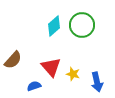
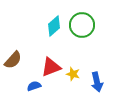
red triangle: rotated 50 degrees clockwise
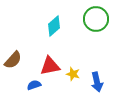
green circle: moved 14 px right, 6 px up
red triangle: moved 1 px left, 1 px up; rotated 10 degrees clockwise
blue semicircle: moved 1 px up
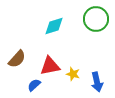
cyan diamond: rotated 25 degrees clockwise
brown semicircle: moved 4 px right, 1 px up
blue semicircle: rotated 24 degrees counterclockwise
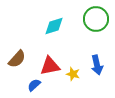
blue arrow: moved 17 px up
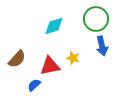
blue arrow: moved 5 px right, 19 px up
yellow star: moved 16 px up
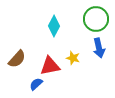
cyan diamond: rotated 45 degrees counterclockwise
blue arrow: moved 3 px left, 2 px down
blue semicircle: moved 2 px right, 1 px up
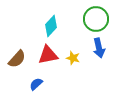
cyan diamond: moved 3 px left; rotated 15 degrees clockwise
red triangle: moved 2 px left, 11 px up
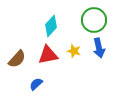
green circle: moved 2 px left, 1 px down
yellow star: moved 1 px right, 7 px up
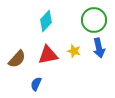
cyan diamond: moved 5 px left, 5 px up
blue semicircle: rotated 24 degrees counterclockwise
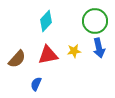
green circle: moved 1 px right, 1 px down
yellow star: rotated 24 degrees counterclockwise
